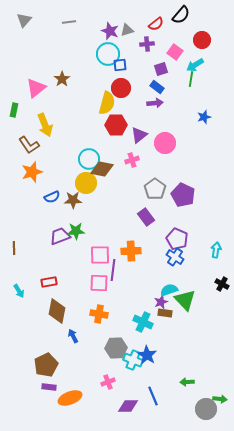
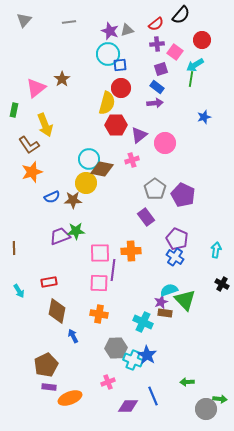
purple cross at (147, 44): moved 10 px right
pink square at (100, 255): moved 2 px up
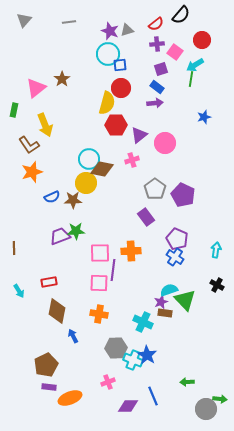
black cross at (222, 284): moved 5 px left, 1 px down
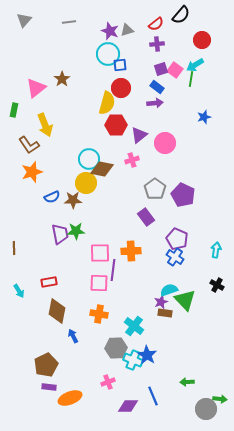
pink square at (175, 52): moved 18 px down
purple trapezoid at (60, 236): moved 2 px up; rotated 100 degrees clockwise
cyan cross at (143, 322): moved 9 px left, 4 px down; rotated 12 degrees clockwise
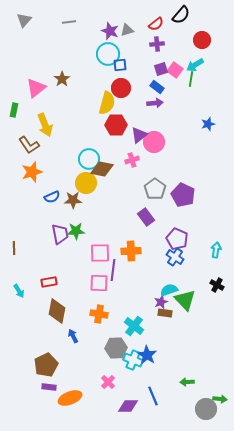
blue star at (204, 117): moved 4 px right, 7 px down
pink circle at (165, 143): moved 11 px left, 1 px up
pink cross at (108, 382): rotated 24 degrees counterclockwise
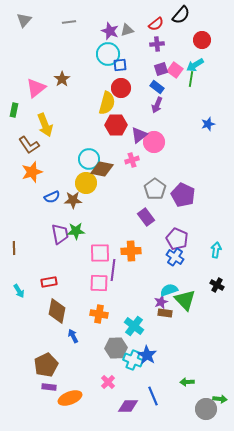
purple arrow at (155, 103): moved 2 px right, 2 px down; rotated 119 degrees clockwise
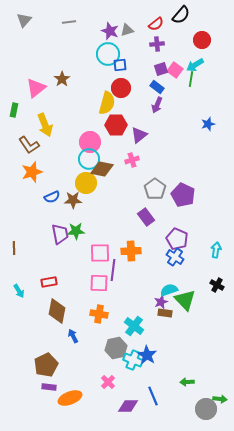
pink circle at (154, 142): moved 64 px left
gray hexagon at (116, 348): rotated 10 degrees counterclockwise
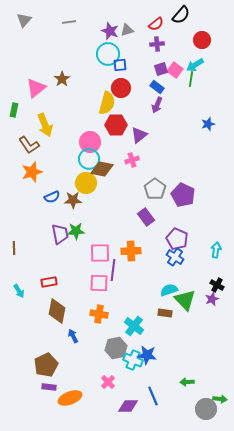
purple star at (161, 302): moved 51 px right, 3 px up
blue star at (147, 355): rotated 24 degrees counterclockwise
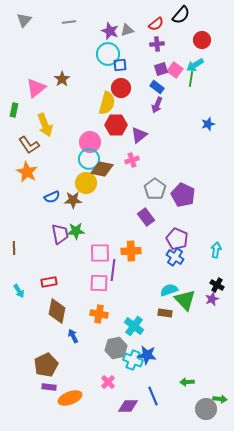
orange star at (32, 172): moved 5 px left; rotated 25 degrees counterclockwise
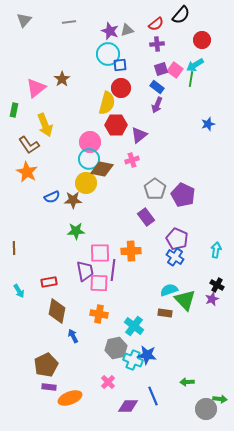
purple trapezoid at (60, 234): moved 25 px right, 37 px down
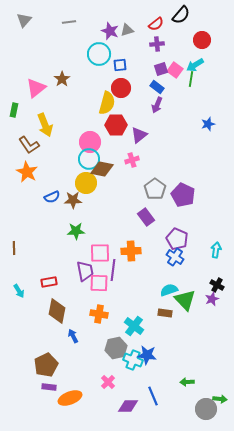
cyan circle at (108, 54): moved 9 px left
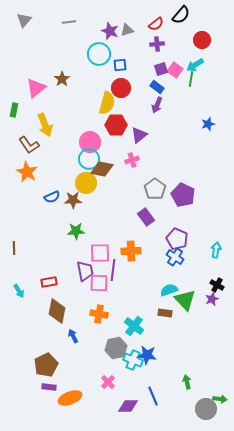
green arrow at (187, 382): rotated 80 degrees clockwise
